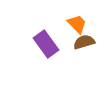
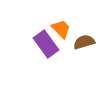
orange trapezoid: moved 16 px left, 5 px down
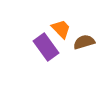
purple rectangle: moved 3 px down
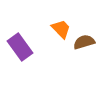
purple rectangle: moved 26 px left
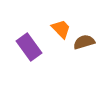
purple rectangle: moved 9 px right
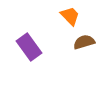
orange trapezoid: moved 9 px right, 13 px up
